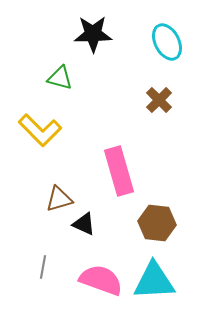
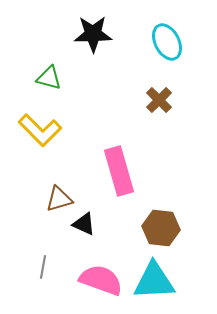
green triangle: moved 11 px left
brown hexagon: moved 4 px right, 5 px down
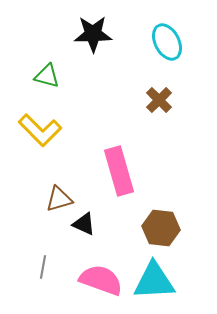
green triangle: moved 2 px left, 2 px up
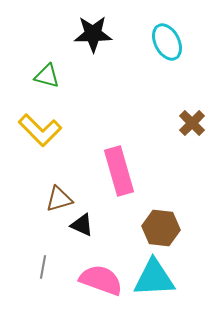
brown cross: moved 33 px right, 23 px down
black triangle: moved 2 px left, 1 px down
cyan triangle: moved 3 px up
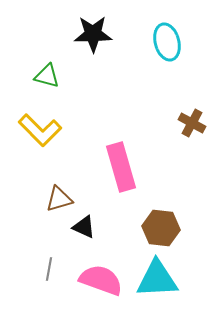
cyan ellipse: rotated 12 degrees clockwise
brown cross: rotated 16 degrees counterclockwise
pink rectangle: moved 2 px right, 4 px up
black triangle: moved 2 px right, 2 px down
gray line: moved 6 px right, 2 px down
cyan triangle: moved 3 px right, 1 px down
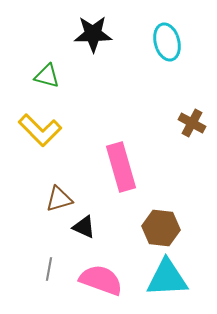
cyan triangle: moved 10 px right, 1 px up
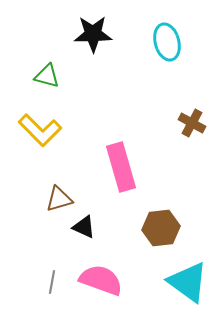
brown hexagon: rotated 12 degrees counterclockwise
gray line: moved 3 px right, 13 px down
cyan triangle: moved 21 px right, 4 px down; rotated 39 degrees clockwise
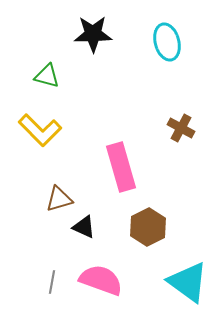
brown cross: moved 11 px left, 5 px down
brown hexagon: moved 13 px left, 1 px up; rotated 21 degrees counterclockwise
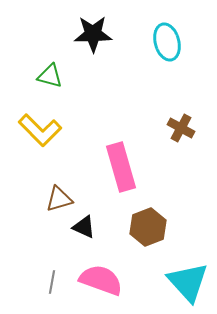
green triangle: moved 3 px right
brown hexagon: rotated 6 degrees clockwise
cyan triangle: rotated 12 degrees clockwise
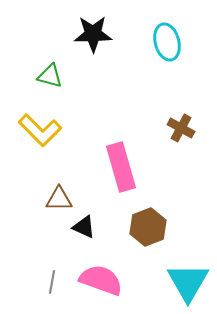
brown triangle: rotated 16 degrees clockwise
cyan triangle: rotated 12 degrees clockwise
